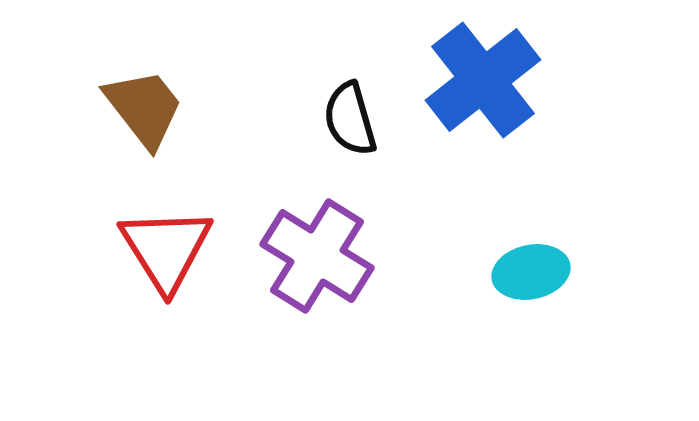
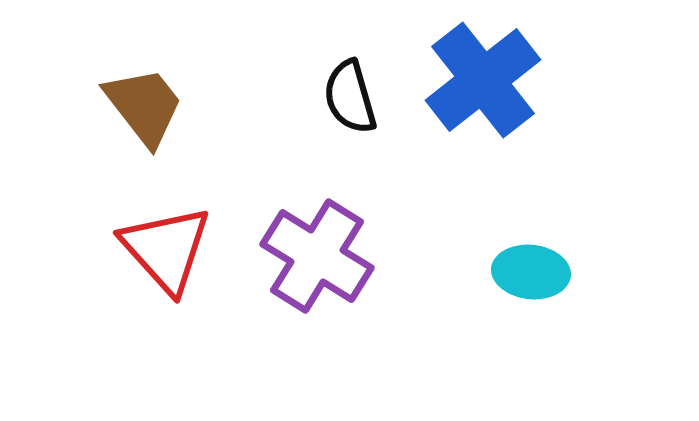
brown trapezoid: moved 2 px up
black semicircle: moved 22 px up
red triangle: rotated 10 degrees counterclockwise
cyan ellipse: rotated 18 degrees clockwise
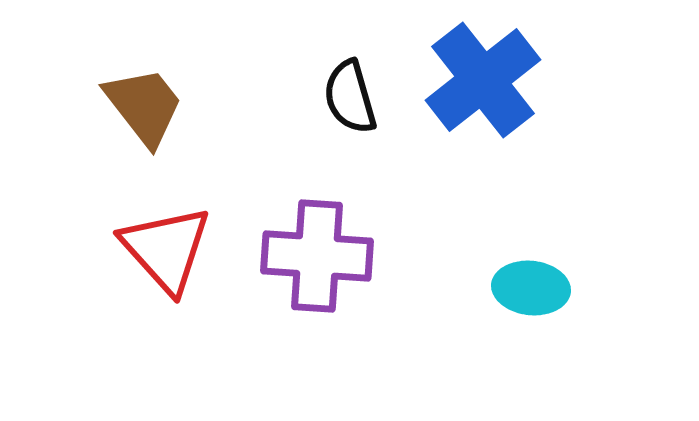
purple cross: rotated 28 degrees counterclockwise
cyan ellipse: moved 16 px down
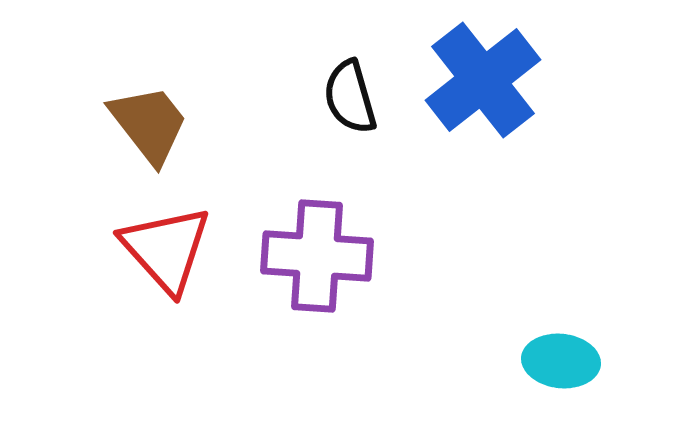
brown trapezoid: moved 5 px right, 18 px down
cyan ellipse: moved 30 px right, 73 px down
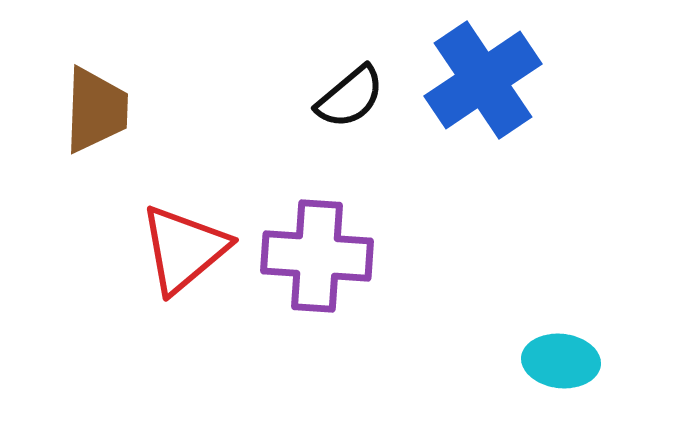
blue cross: rotated 4 degrees clockwise
black semicircle: rotated 114 degrees counterclockwise
brown trapezoid: moved 53 px left, 14 px up; rotated 40 degrees clockwise
red triangle: moved 18 px right; rotated 32 degrees clockwise
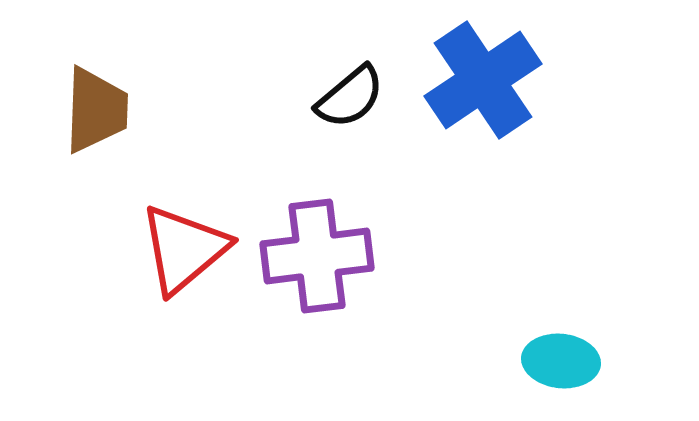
purple cross: rotated 11 degrees counterclockwise
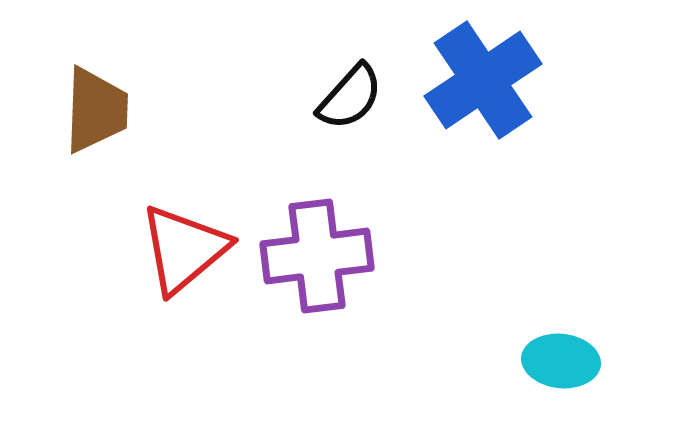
black semicircle: rotated 8 degrees counterclockwise
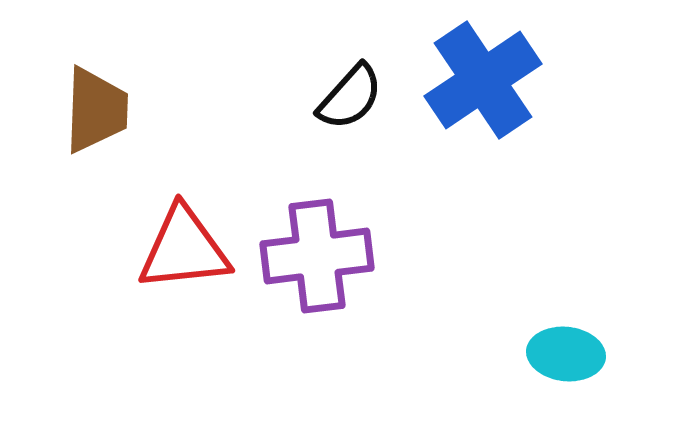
red triangle: rotated 34 degrees clockwise
cyan ellipse: moved 5 px right, 7 px up
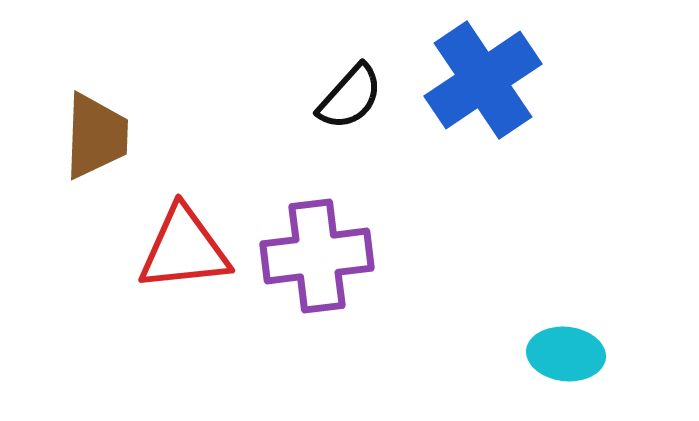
brown trapezoid: moved 26 px down
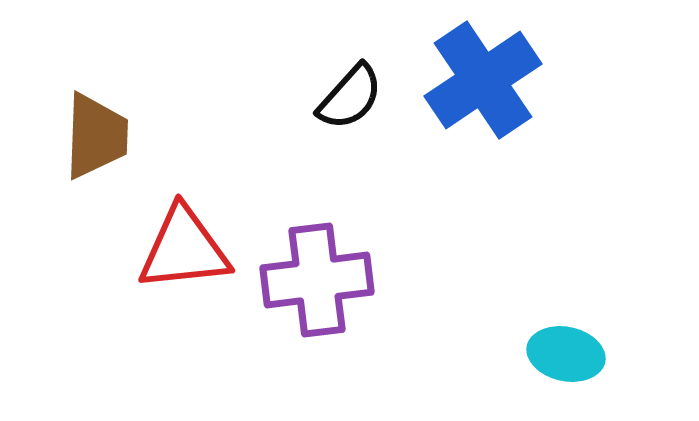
purple cross: moved 24 px down
cyan ellipse: rotated 6 degrees clockwise
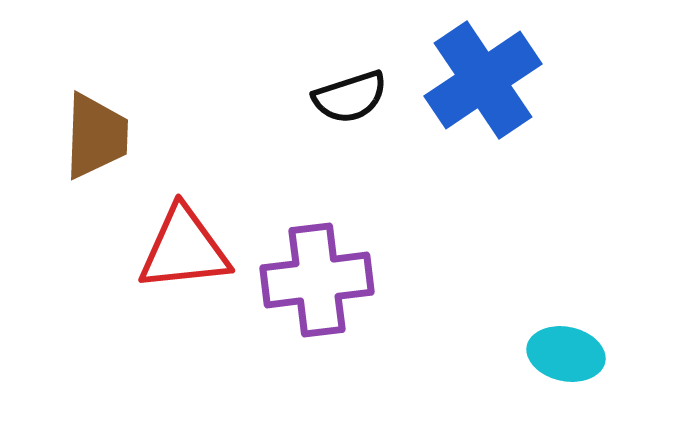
black semicircle: rotated 30 degrees clockwise
